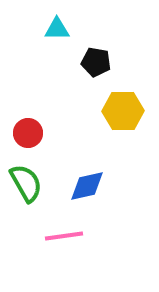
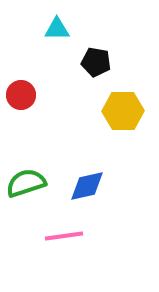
red circle: moved 7 px left, 38 px up
green semicircle: rotated 78 degrees counterclockwise
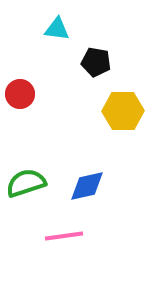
cyan triangle: rotated 8 degrees clockwise
red circle: moved 1 px left, 1 px up
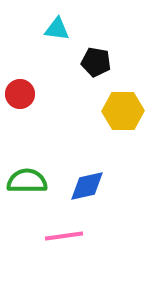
green semicircle: moved 1 px right, 2 px up; rotated 18 degrees clockwise
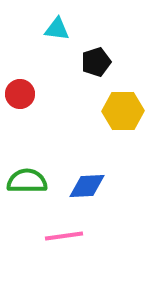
black pentagon: rotated 28 degrees counterclockwise
blue diamond: rotated 9 degrees clockwise
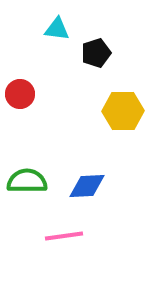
black pentagon: moved 9 px up
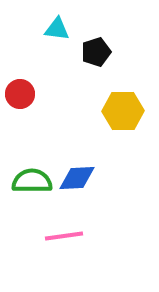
black pentagon: moved 1 px up
green semicircle: moved 5 px right
blue diamond: moved 10 px left, 8 px up
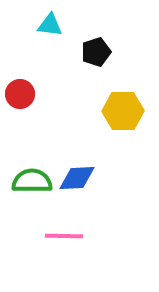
cyan triangle: moved 7 px left, 4 px up
pink line: rotated 9 degrees clockwise
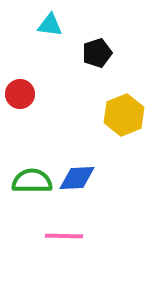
black pentagon: moved 1 px right, 1 px down
yellow hexagon: moved 1 px right, 4 px down; rotated 21 degrees counterclockwise
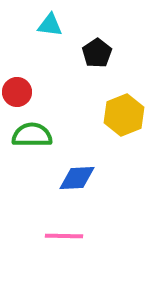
black pentagon: rotated 16 degrees counterclockwise
red circle: moved 3 px left, 2 px up
green semicircle: moved 46 px up
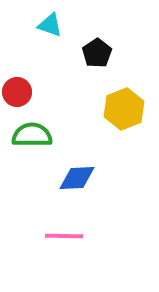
cyan triangle: rotated 12 degrees clockwise
yellow hexagon: moved 6 px up
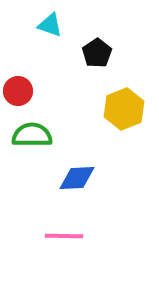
red circle: moved 1 px right, 1 px up
